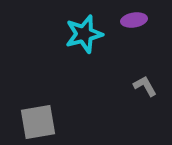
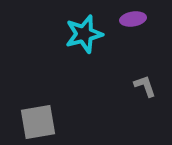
purple ellipse: moved 1 px left, 1 px up
gray L-shape: rotated 10 degrees clockwise
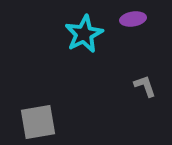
cyan star: rotated 12 degrees counterclockwise
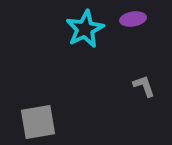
cyan star: moved 1 px right, 5 px up
gray L-shape: moved 1 px left
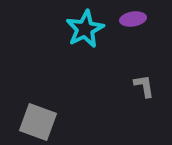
gray L-shape: rotated 10 degrees clockwise
gray square: rotated 30 degrees clockwise
